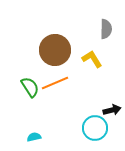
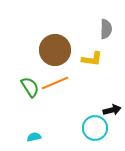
yellow L-shape: rotated 130 degrees clockwise
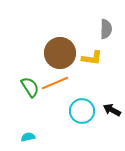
brown circle: moved 5 px right, 3 px down
yellow L-shape: moved 1 px up
black arrow: rotated 138 degrees counterclockwise
cyan circle: moved 13 px left, 17 px up
cyan semicircle: moved 6 px left
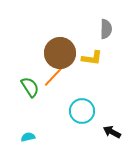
orange line: moved 8 px up; rotated 24 degrees counterclockwise
black arrow: moved 22 px down
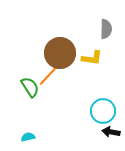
orange line: moved 5 px left, 1 px up
cyan circle: moved 21 px right
black arrow: moved 1 px left; rotated 18 degrees counterclockwise
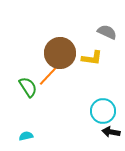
gray semicircle: moved 1 px right, 3 px down; rotated 66 degrees counterclockwise
green semicircle: moved 2 px left
cyan semicircle: moved 2 px left, 1 px up
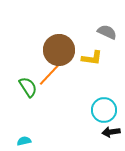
brown circle: moved 1 px left, 3 px up
cyan circle: moved 1 px right, 1 px up
black arrow: rotated 18 degrees counterclockwise
cyan semicircle: moved 2 px left, 5 px down
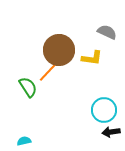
orange line: moved 4 px up
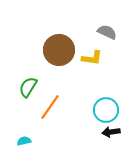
orange line: moved 37 px down; rotated 8 degrees counterclockwise
green semicircle: rotated 115 degrees counterclockwise
cyan circle: moved 2 px right
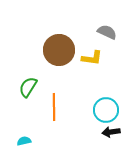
orange line: moved 4 px right; rotated 36 degrees counterclockwise
